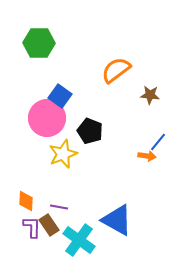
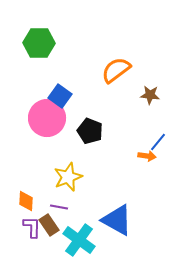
yellow star: moved 5 px right, 23 px down
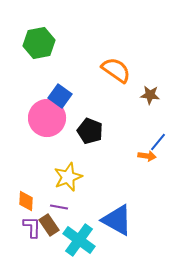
green hexagon: rotated 12 degrees counterclockwise
orange semicircle: rotated 72 degrees clockwise
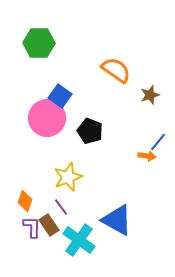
green hexagon: rotated 12 degrees clockwise
brown star: rotated 24 degrees counterclockwise
orange diamond: moved 1 px left; rotated 15 degrees clockwise
purple line: moved 2 px right; rotated 42 degrees clockwise
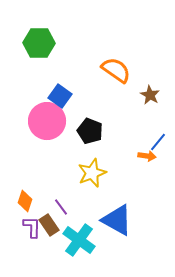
brown star: rotated 24 degrees counterclockwise
pink circle: moved 3 px down
yellow star: moved 24 px right, 4 px up
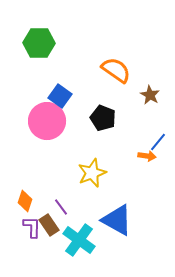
black pentagon: moved 13 px right, 13 px up
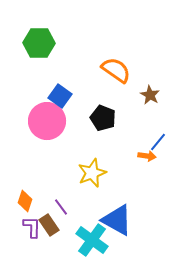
cyan cross: moved 13 px right
